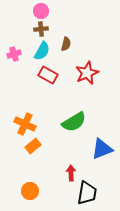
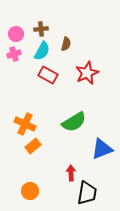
pink circle: moved 25 px left, 23 px down
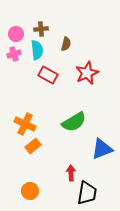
cyan semicircle: moved 5 px left, 1 px up; rotated 36 degrees counterclockwise
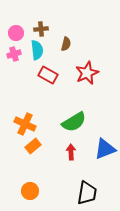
pink circle: moved 1 px up
blue triangle: moved 3 px right
red arrow: moved 21 px up
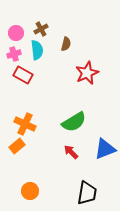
brown cross: rotated 24 degrees counterclockwise
red rectangle: moved 25 px left
orange rectangle: moved 16 px left
red arrow: rotated 42 degrees counterclockwise
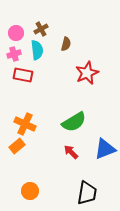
red rectangle: rotated 18 degrees counterclockwise
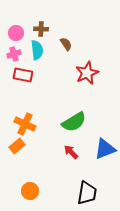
brown cross: rotated 32 degrees clockwise
brown semicircle: rotated 48 degrees counterclockwise
